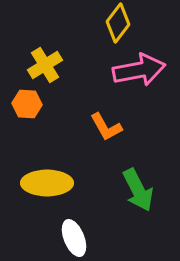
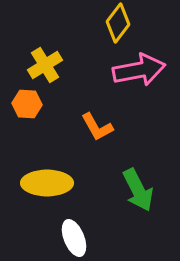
orange L-shape: moved 9 px left
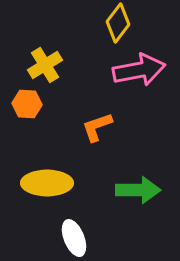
orange L-shape: rotated 100 degrees clockwise
green arrow: rotated 63 degrees counterclockwise
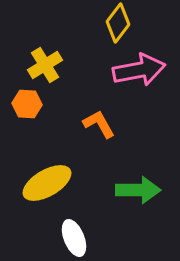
orange L-shape: moved 2 px right, 3 px up; rotated 80 degrees clockwise
yellow ellipse: rotated 30 degrees counterclockwise
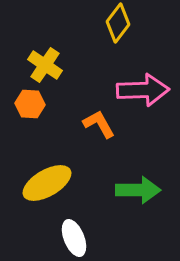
yellow cross: rotated 24 degrees counterclockwise
pink arrow: moved 4 px right, 20 px down; rotated 9 degrees clockwise
orange hexagon: moved 3 px right
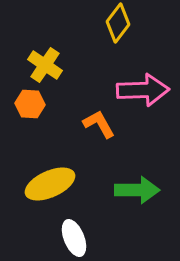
yellow ellipse: moved 3 px right, 1 px down; rotated 6 degrees clockwise
green arrow: moved 1 px left
